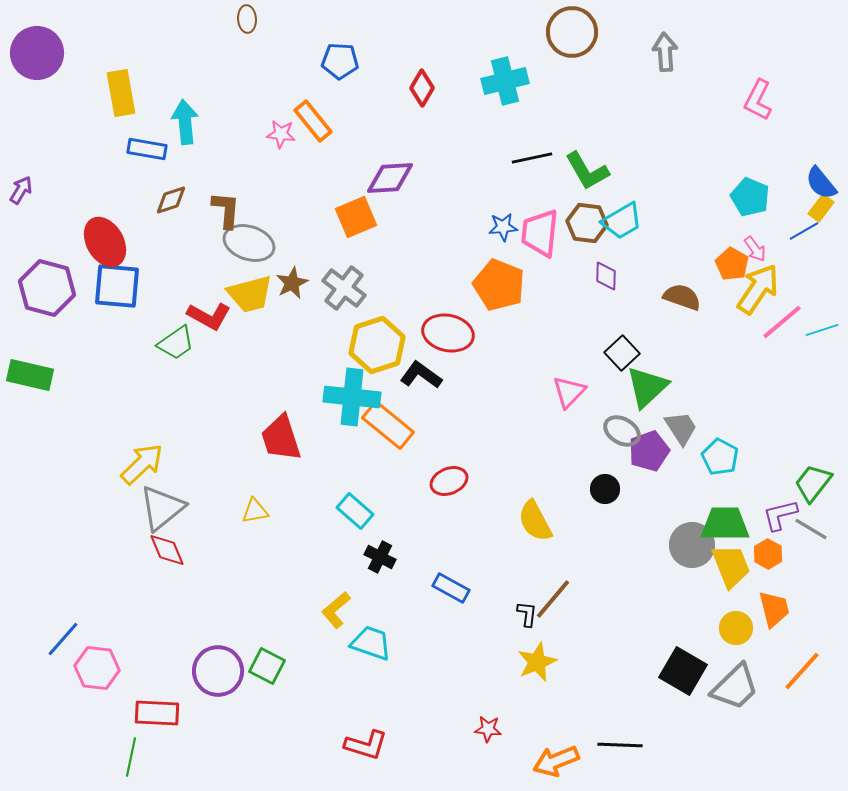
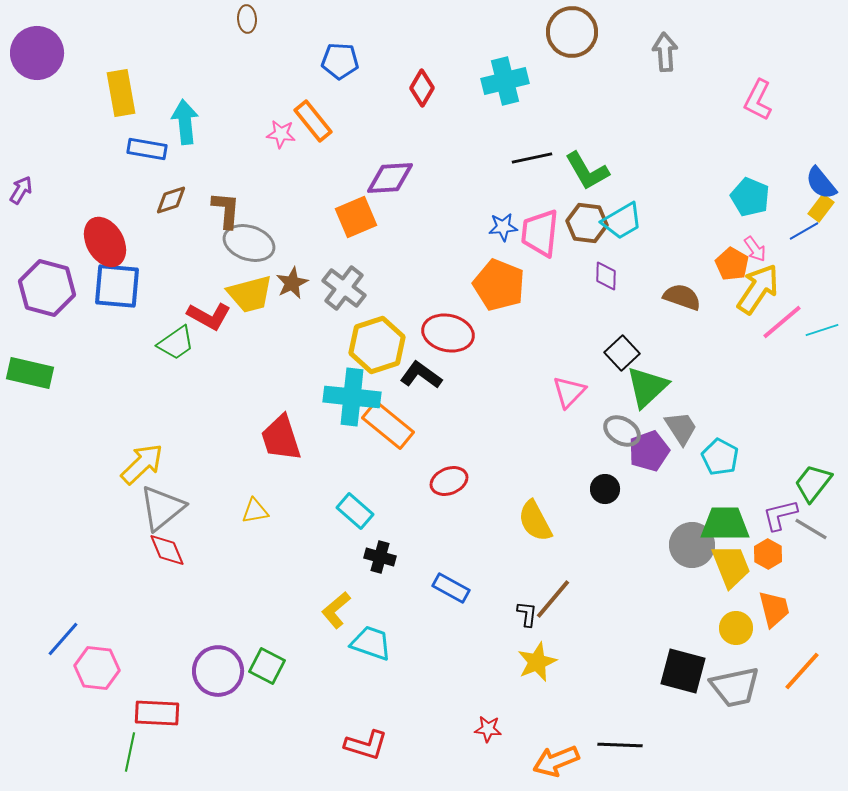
green rectangle at (30, 375): moved 2 px up
black cross at (380, 557): rotated 12 degrees counterclockwise
black square at (683, 671): rotated 15 degrees counterclockwise
gray trapezoid at (735, 687): rotated 32 degrees clockwise
green line at (131, 757): moved 1 px left, 5 px up
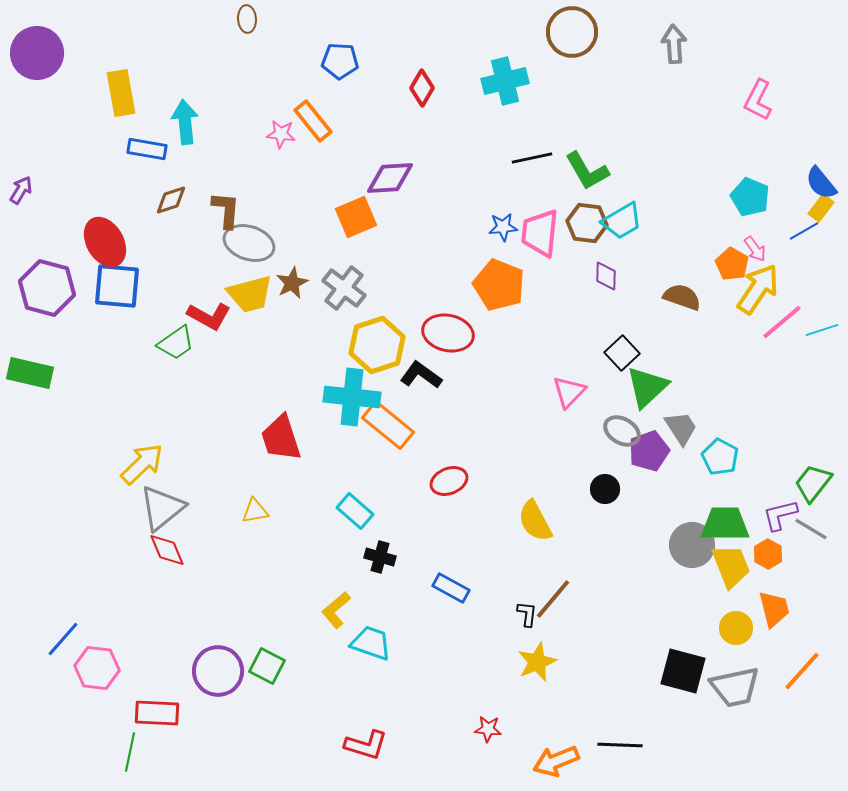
gray arrow at (665, 52): moved 9 px right, 8 px up
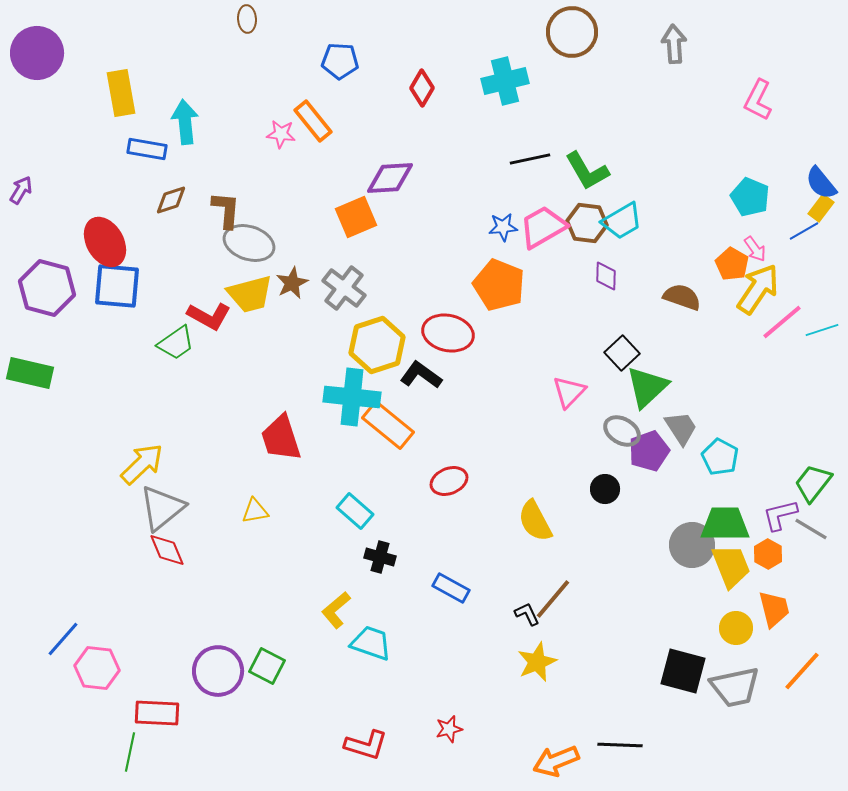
black line at (532, 158): moved 2 px left, 1 px down
pink trapezoid at (540, 233): moved 3 px right, 6 px up; rotated 54 degrees clockwise
black L-shape at (527, 614): rotated 32 degrees counterclockwise
red star at (488, 729): moved 39 px left; rotated 20 degrees counterclockwise
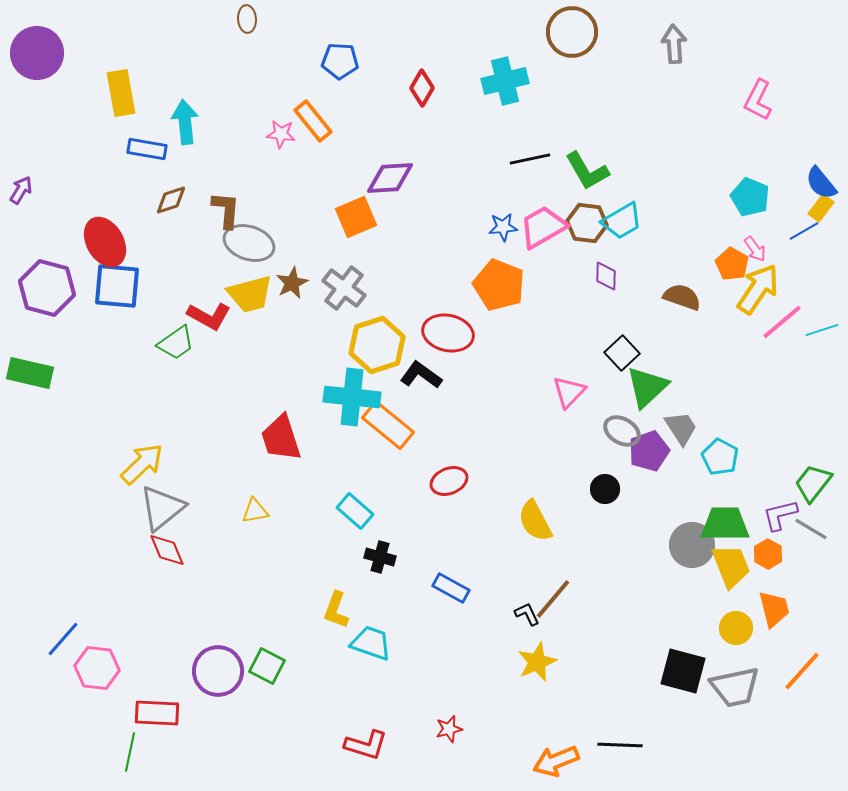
yellow L-shape at (336, 610): rotated 30 degrees counterclockwise
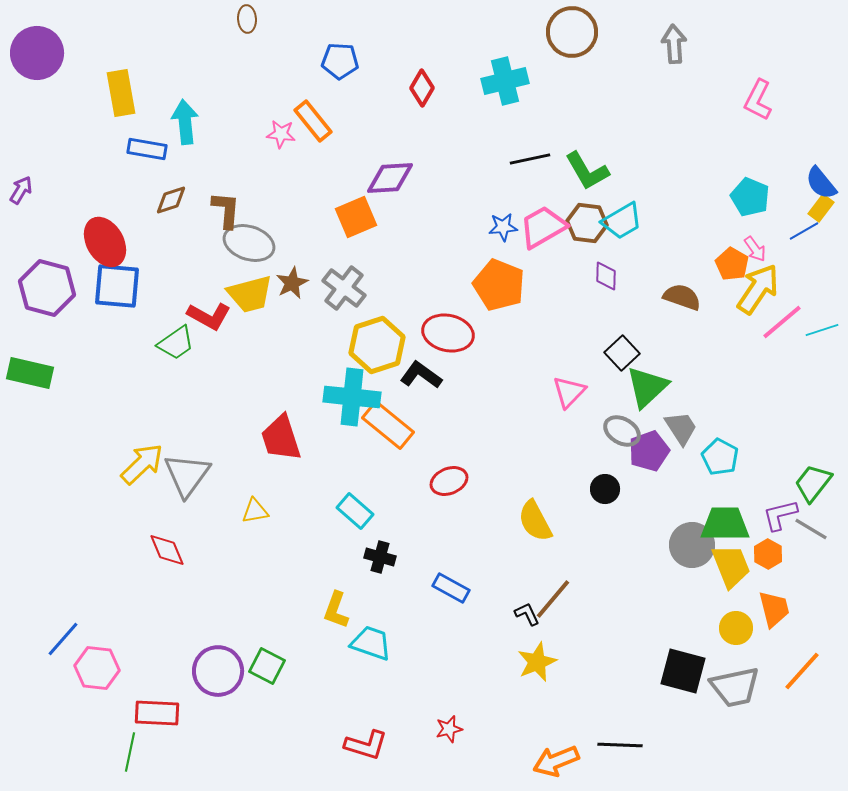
gray triangle at (162, 508): moved 25 px right, 33 px up; rotated 15 degrees counterclockwise
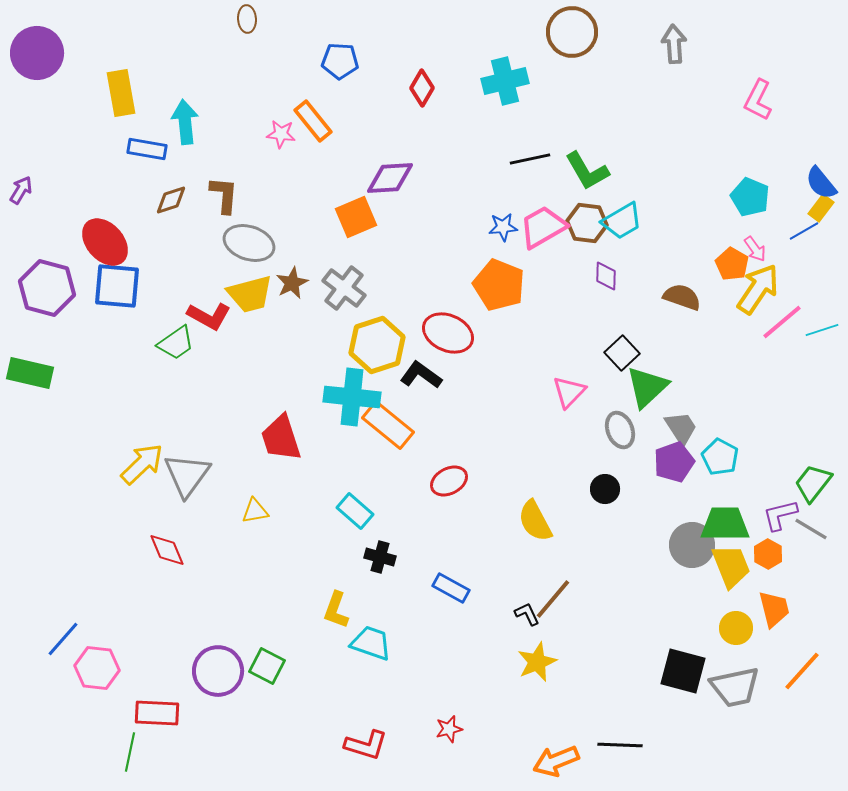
brown L-shape at (226, 210): moved 2 px left, 15 px up
red ellipse at (105, 242): rotated 12 degrees counterclockwise
red ellipse at (448, 333): rotated 12 degrees clockwise
gray ellipse at (622, 431): moved 2 px left, 1 px up; rotated 39 degrees clockwise
purple pentagon at (649, 451): moved 25 px right, 11 px down
red ellipse at (449, 481): rotated 6 degrees counterclockwise
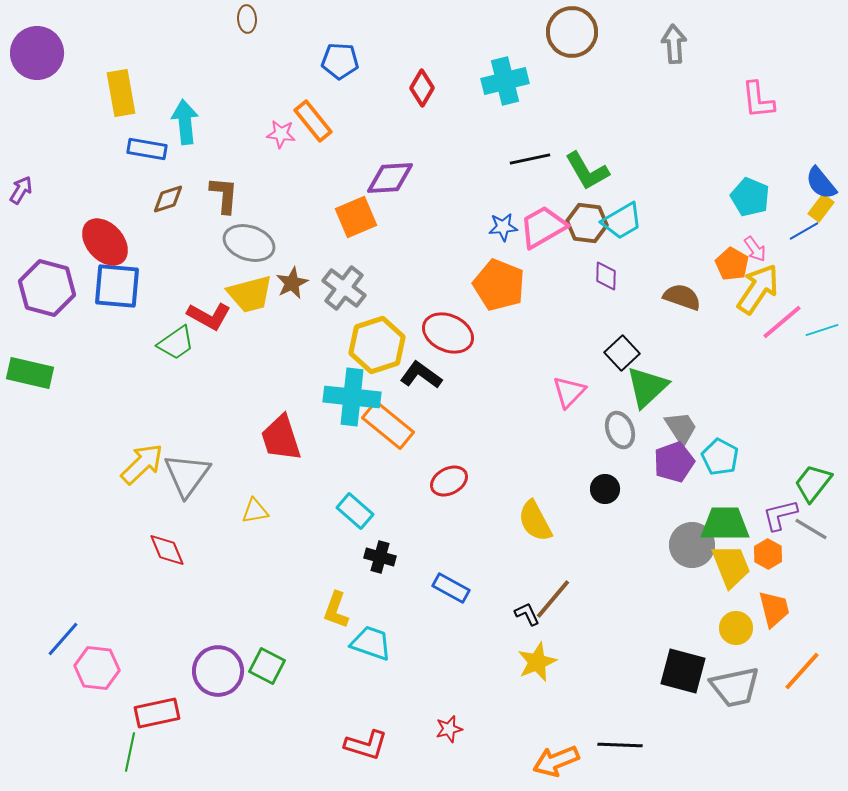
pink L-shape at (758, 100): rotated 33 degrees counterclockwise
brown diamond at (171, 200): moved 3 px left, 1 px up
red rectangle at (157, 713): rotated 15 degrees counterclockwise
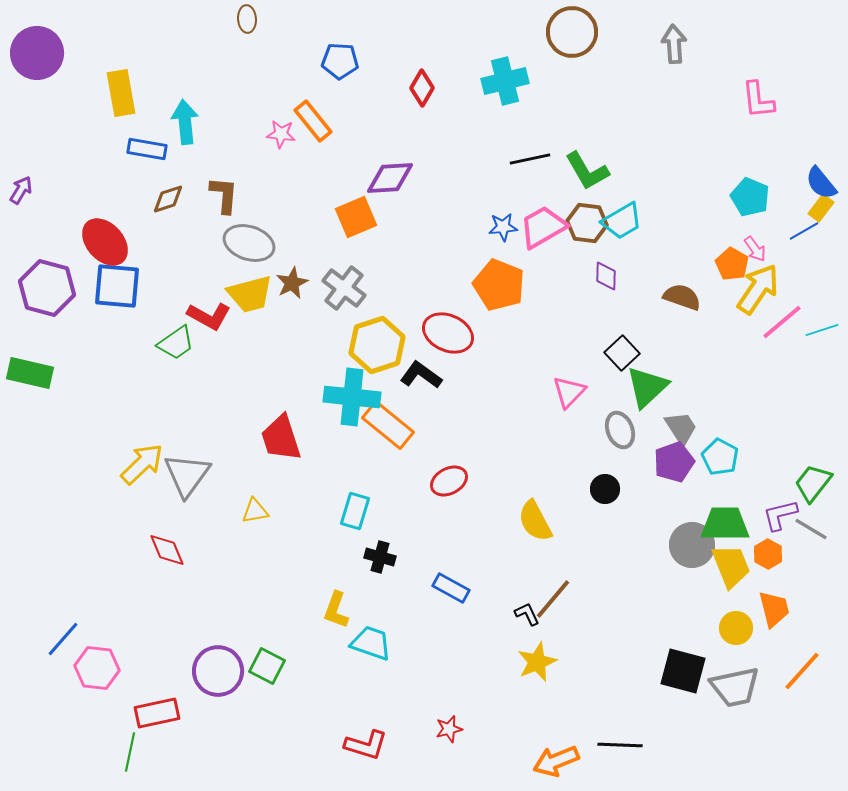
cyan rectangle at (355, 511): rotated 66 degrees clockwise
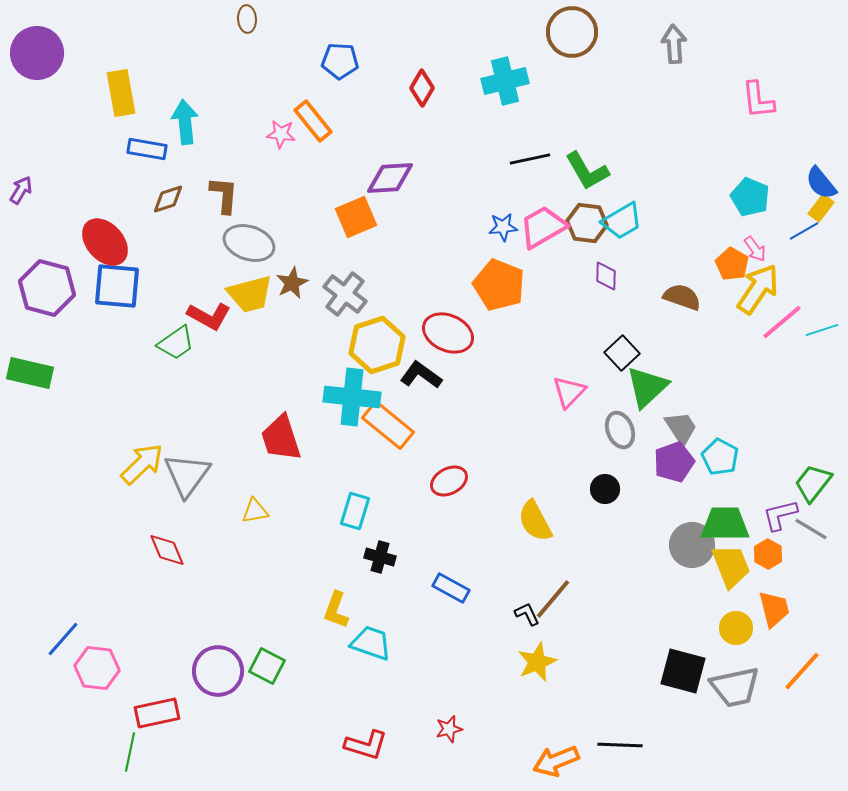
gray cross at (344, 288): moved 1 px right, 6 px down
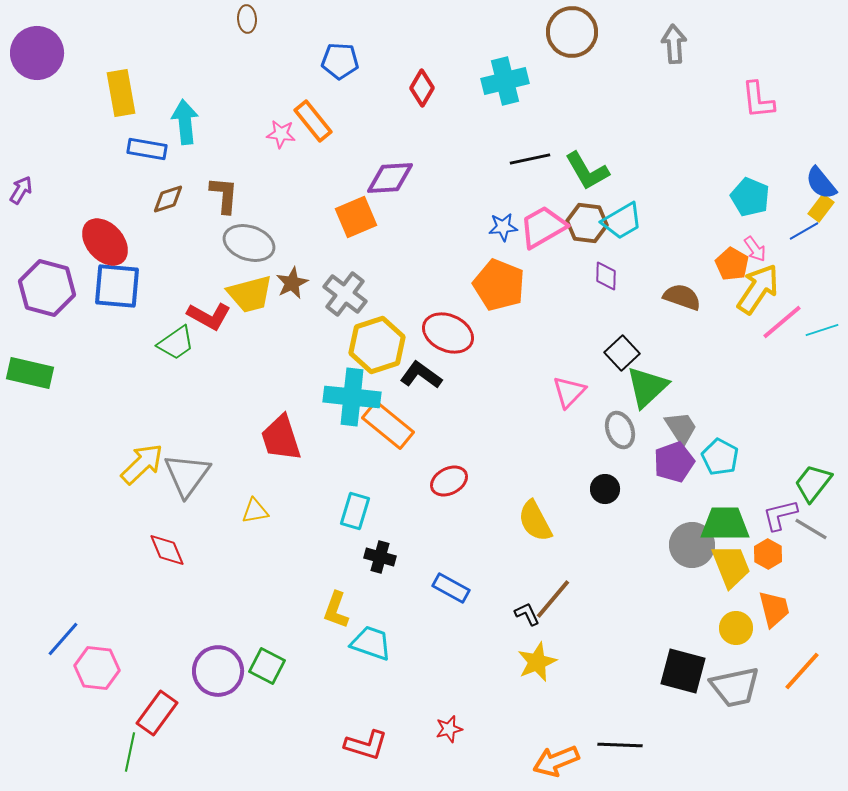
red rectangle at (157, 713): rotated 42 degrees counterclockwise
